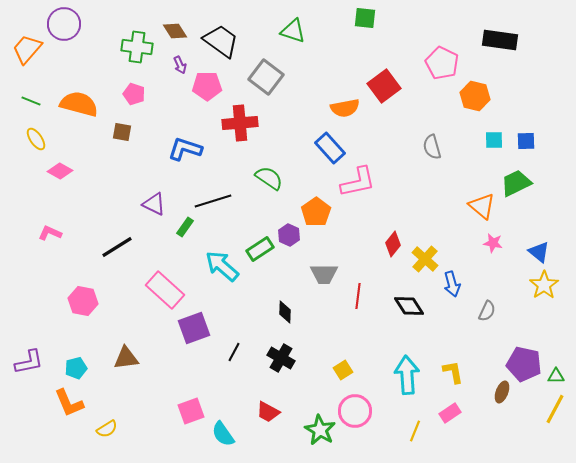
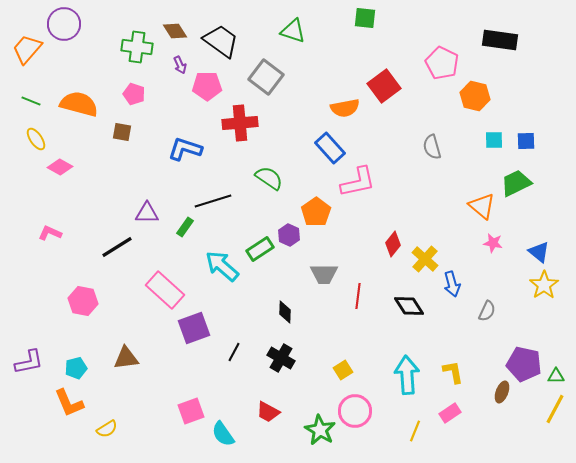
pink diamond at (60, 171): moved 4 px up
purple triangle at (154, 204): moved 7 px left, 9 px down; rotated 25 degrees counterclockwise
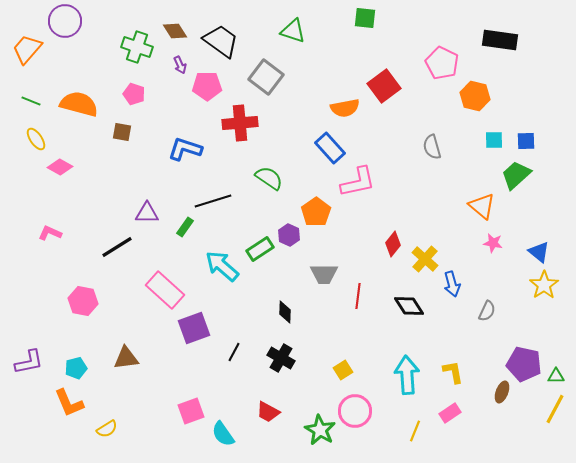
purple circle at (64, 24): moved 1 px right, 3 px up
green cross at (137, 47): rotated 12 degrees clockwise
green trapezoid at (516, 183): moved 8 px up; rotated 16 degrees counterclockwise
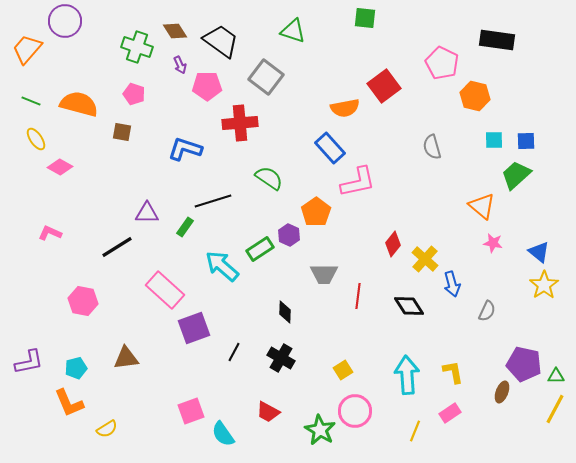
black rectangle at (500, 40): moved 3 px left
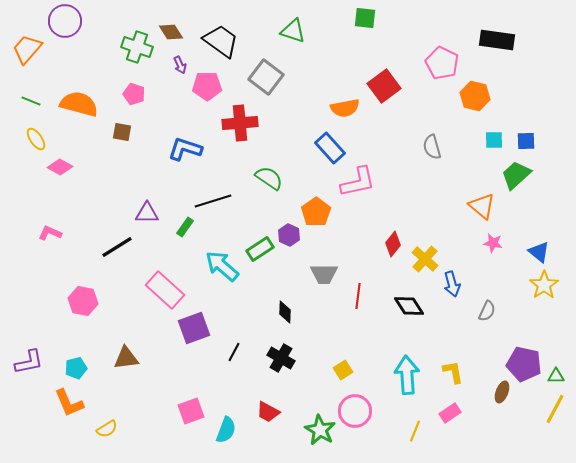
brown diamond at (175, 31): moved 4 px left, 1 px down
cyan semicircle at (223, 434): moved 3 px right, 4 px up; rotated 124 degrees counterclockwise
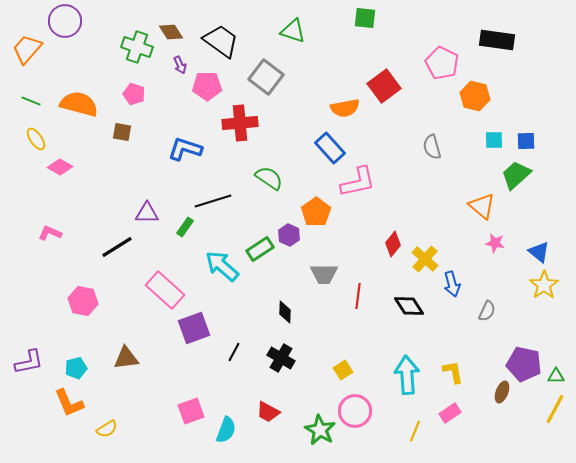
pink star at (493, 243): moved 2 px right
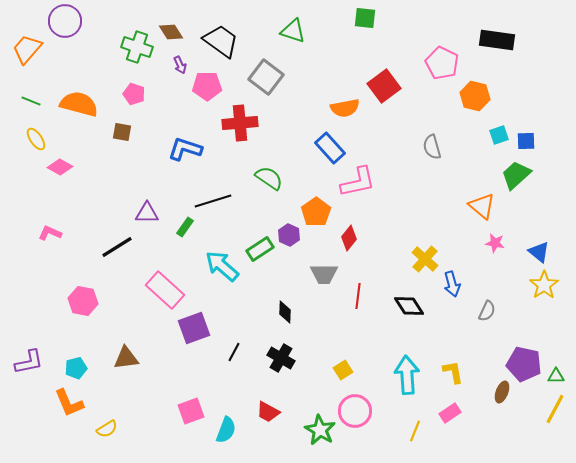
cyan square at (494, 140): moved 5 px right, 5 px up; rotated 18 degrees counterclockwise
red diamond at (393, 244): moved 44 px left, 6 px up
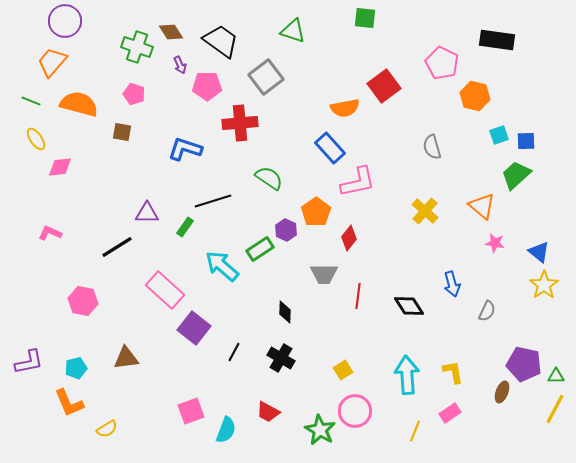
orange trapezoid at (27, 49): moved 25 px right, 13 px down
gray square at (266, 77): rotated 16 degrees clockwise
pink diamond at (60, 167): rotated 35 degrees counterclockwise
purple hexagon at (289, 235): moved 3 px left, 5 px up
yellow cross at (425, 259): moved 48 px up
purple square at (194, 328): rotated 32 degrees counterclockwise
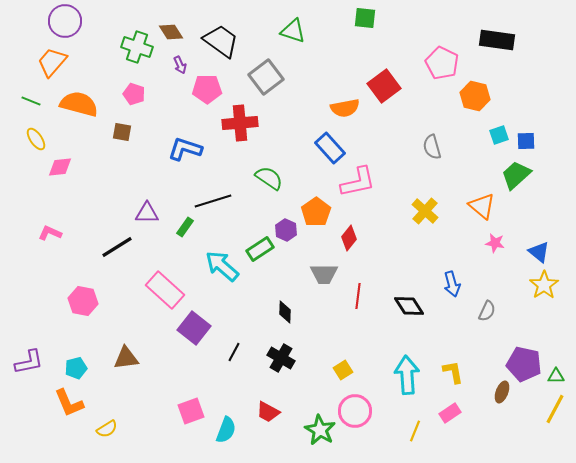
pink pentagon at (207, 86): moved 3 px down
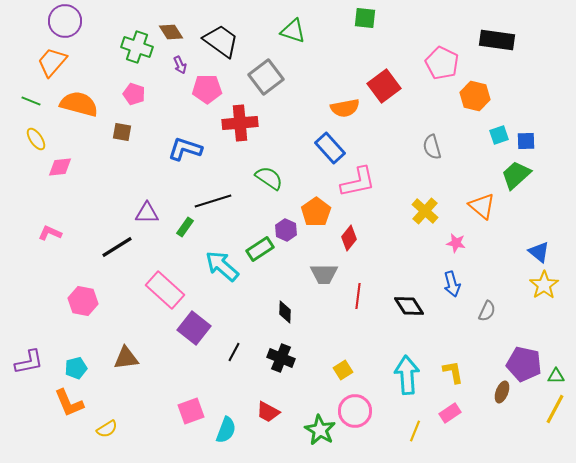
pink star at (495, 243): moved 39 px left
black cross at (281, 358): rotated 8 degrees counterclockwise
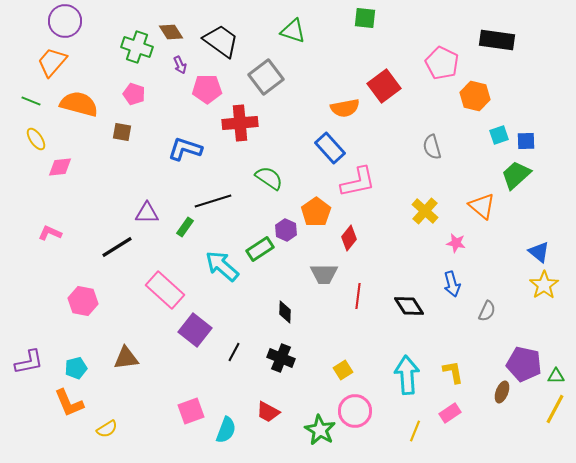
purple square at (194, 328): moved 1 px right, 2 px down
